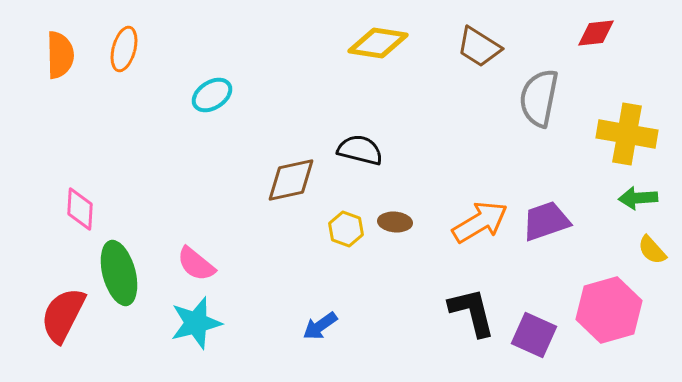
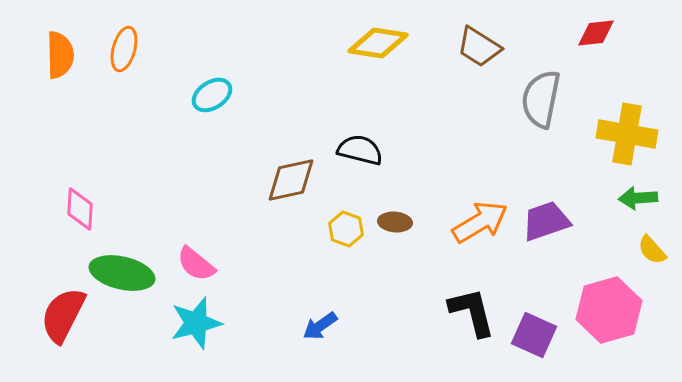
gray semicircle: moved 2 px right, 1 px down
green ellipse: moved 3 px right; rotated 62 degrees counterclockwise
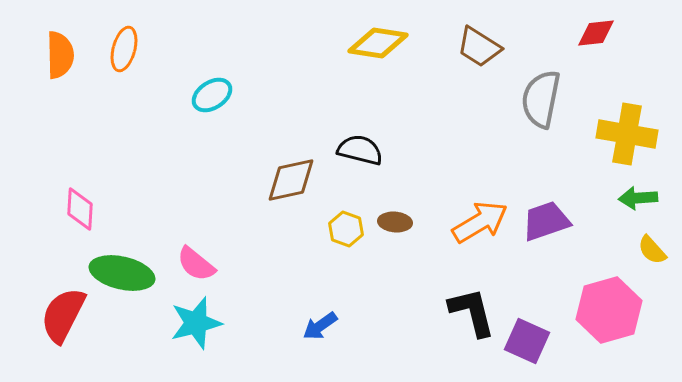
purple square: moved 7 px left, 6 px down
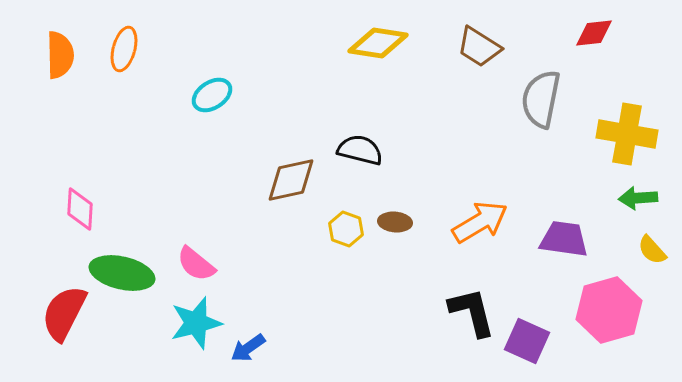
red diamond: moved 2 px left
purple trapezoid: moved 18 px right, 18 px down; rotated 27 degrees clockwise
red semicircle: moved 1 px right, 2 px up
blue arrow: moved 72 px left, 22 px down
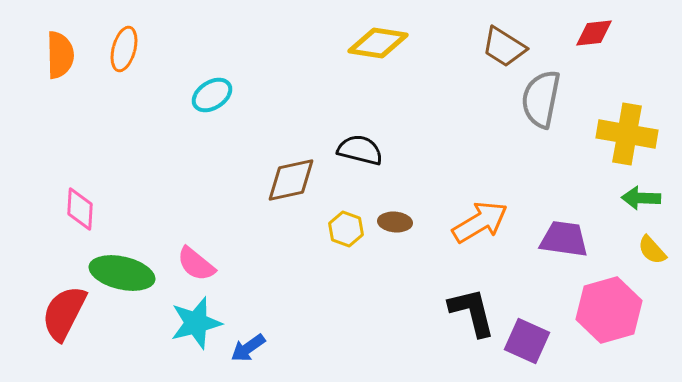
brown trapezoid: moved 25 px right
green arrow: moved 3 px right; rotated 6 degrees clockwise
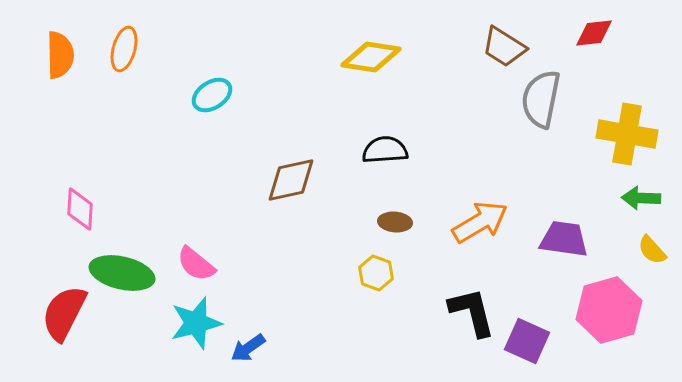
yellow diamond: moved 7 px left, 14 px down
black semicircle: moved 25 px right; rotated 18 degrees counterclockwise
yellow hexagon: moved 30 px right, 44 px down
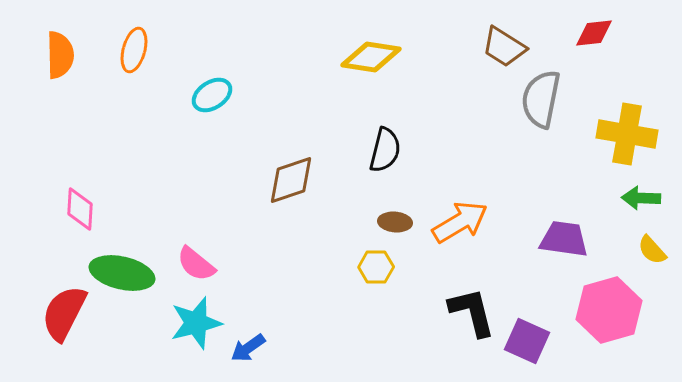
orange ellipse: moved 10 px right, 1 px down
black semicircle: rotated 108 degrees clockwise
brown diamond: rotated 6 degrees counterclockwise
orange arrow: moved 20 px left
yellow hexagon: moved 6 px up; rotated 20 degrees counterclockwise
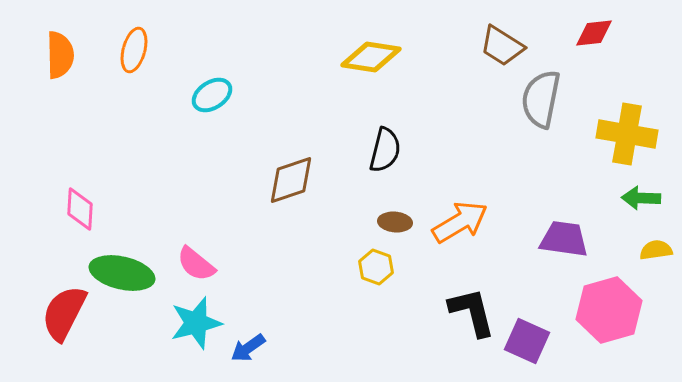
brown trapezoid: moved 2 px left, 1 px up
yellow semicircle: moved 4 px right; rotated 124 degrees clockwise
yellow hexagon: rotated 20 degrees clockwise
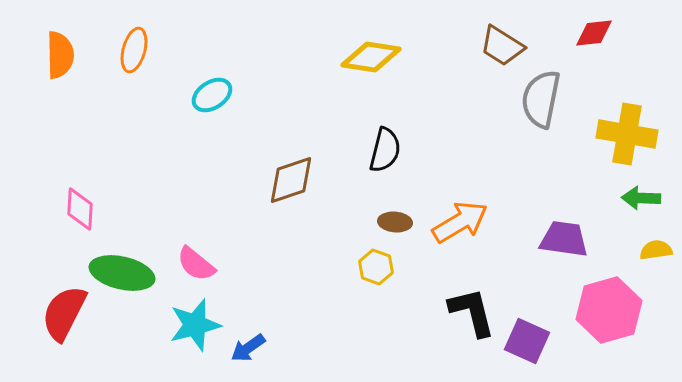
cyan star: moved 1 px left, 2 px down
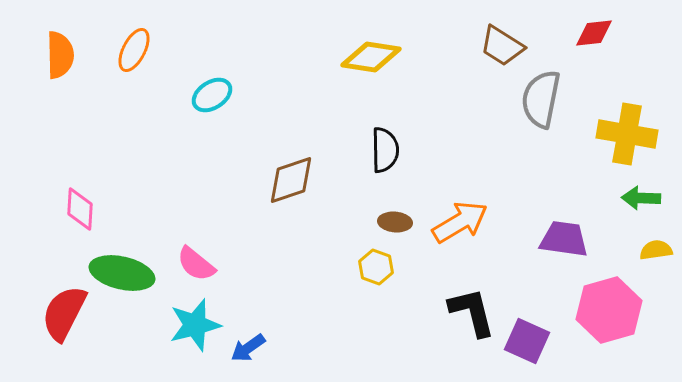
orange ellipse: rotated 12 degrees clockwise
black semicircle: rotated 15 degrees counterclockwise
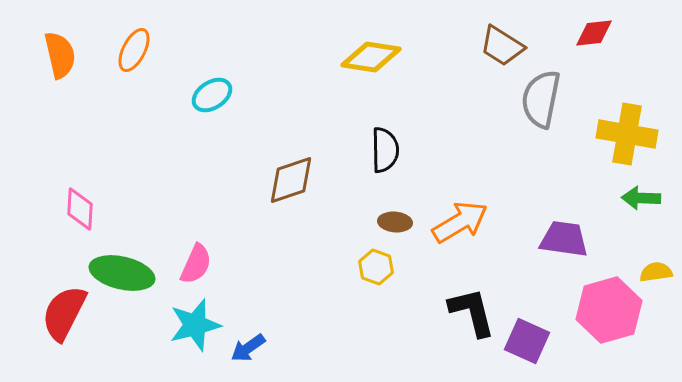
orange semicircle: rotated 12 degrees counterclockwise
yellow semicircle: moved 22 px down
pink semicircle: rotated 105 degrees counterclockwise
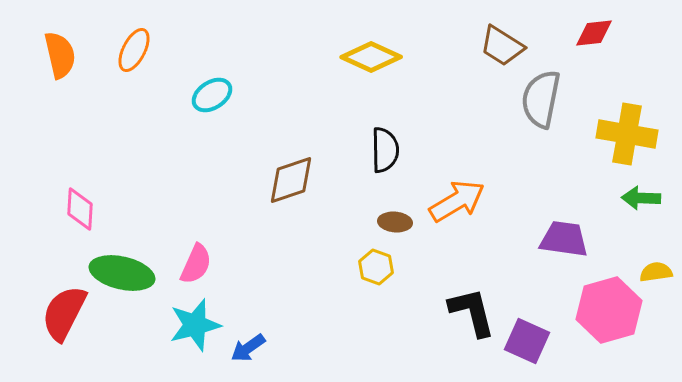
yellow diamond: rotated 16 degrees clockwise
orange arrow: moved 3 px left, 21 px up
